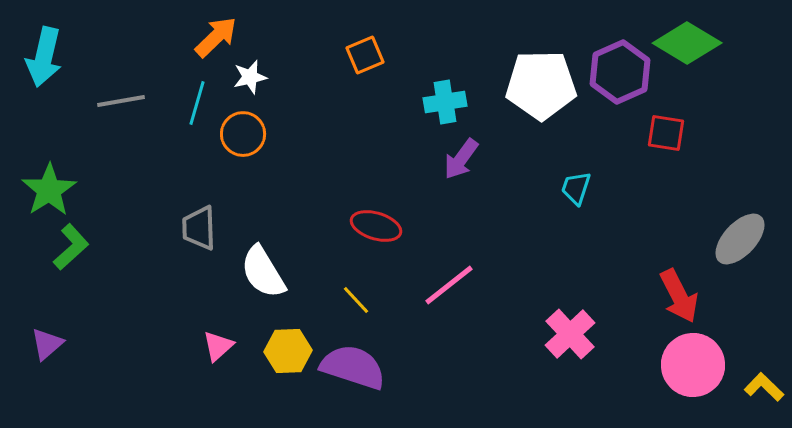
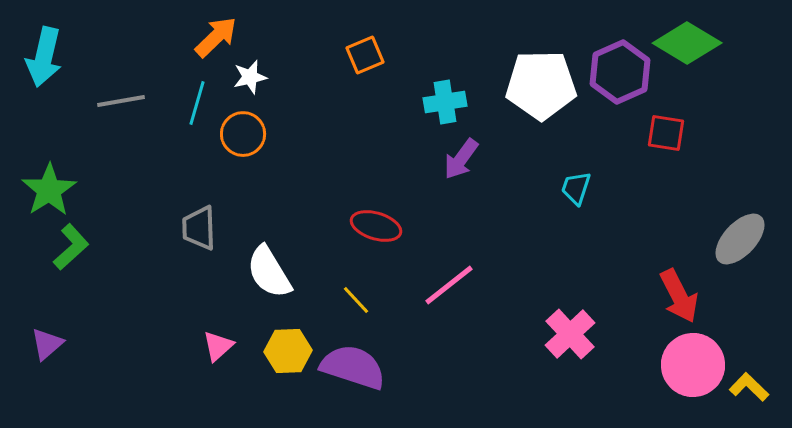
white semicircle: moved 6 px right
yellow L-shape: moved 15 px left
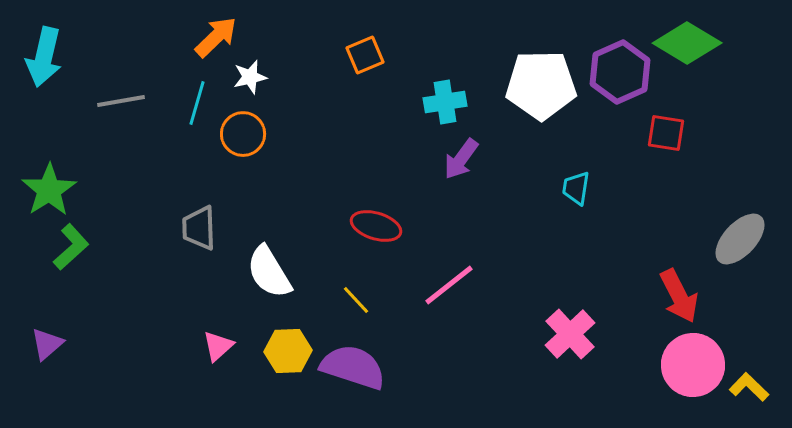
cyan trapezoid: rotated 9 degrees counterclockwise
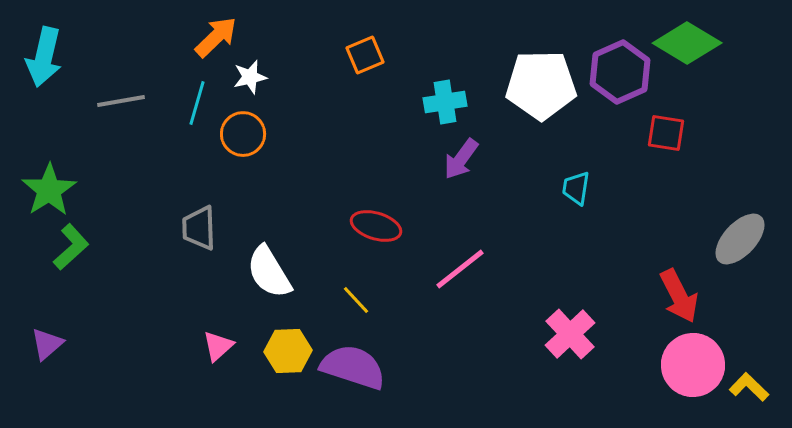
pink line: moved 11 px right, 16 px up
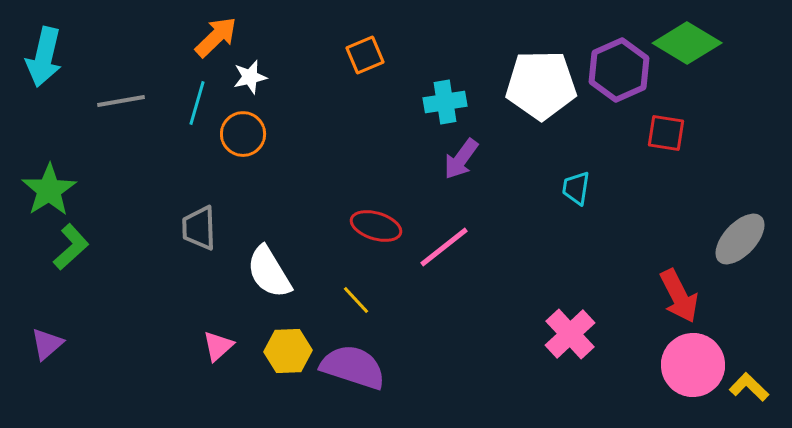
purple hexagon: moved 1 px left, 2 px up
pink line: moved 16 px left, 22 px up
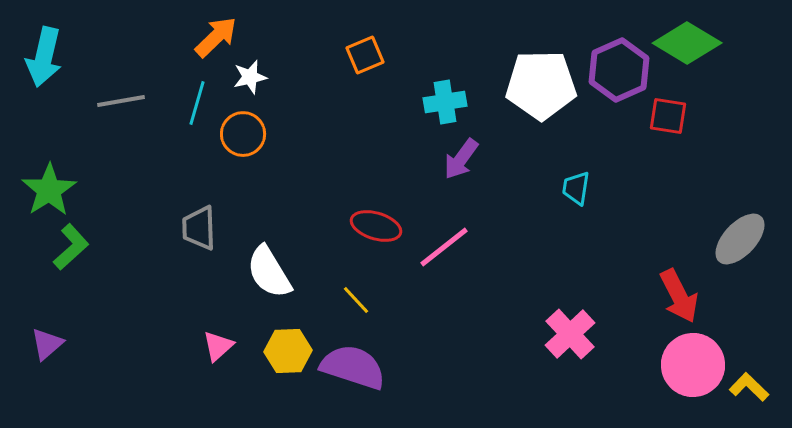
red square: moved 2 px right, 17 px up
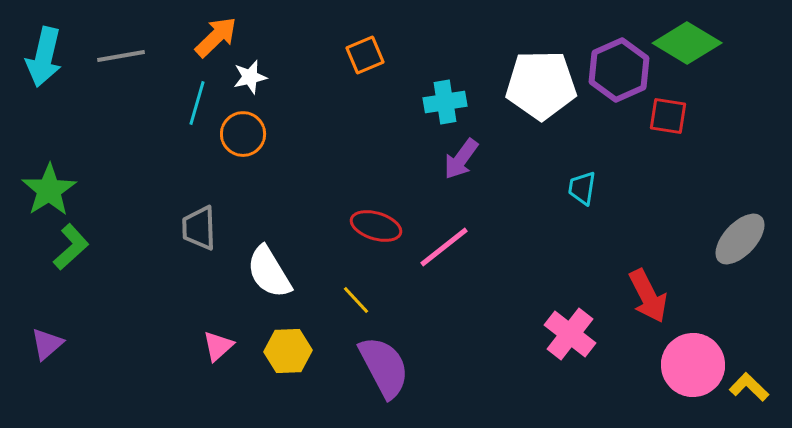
gray line: moved 45 px up
cyan trapezoid: moved 6 px right
red arrow: moved 31 px left
pink cross: rotated 9 degrees counterclockwise
purple semicircle: moved 31 px right; rotated 44 degrees clockwise
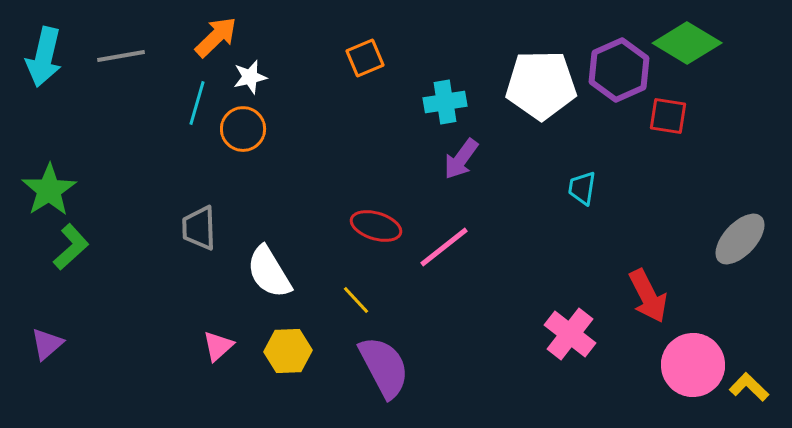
orange square: moved 3 px down
orange circle: moved 5 px up
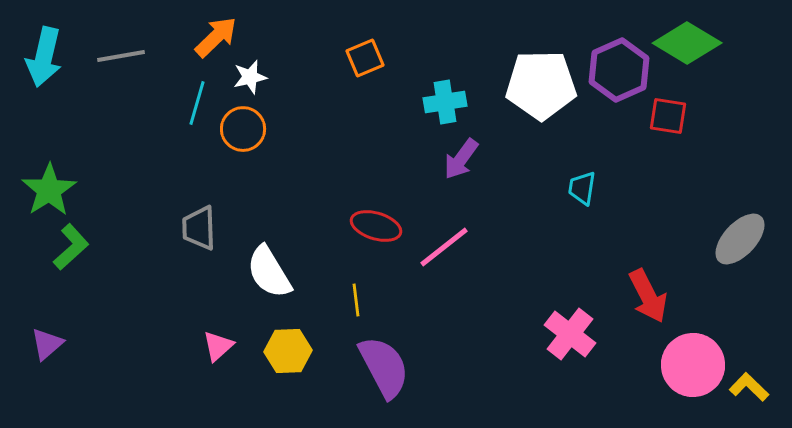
yellow line: rotated 36 degrees clockwise
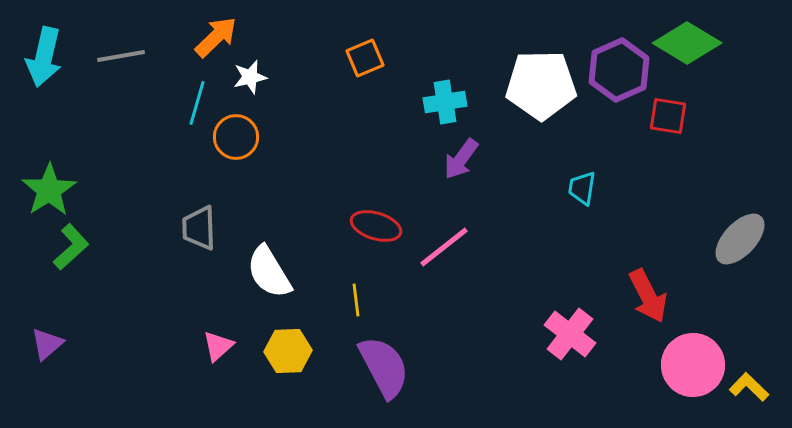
orange circle: moved 7 px left, 8 px down
